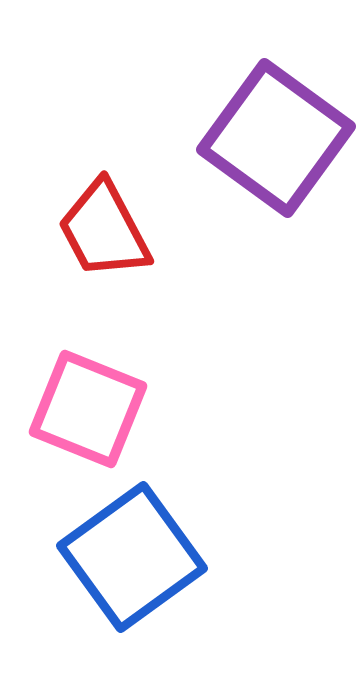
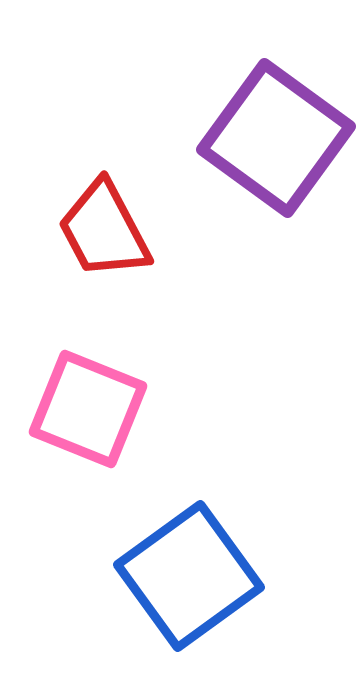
blue square: moved 57 px right, 19 px down
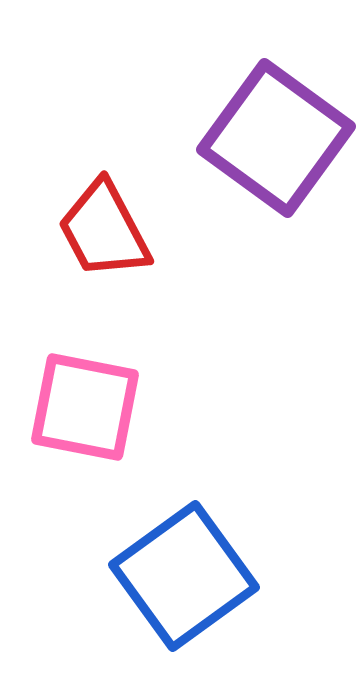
pink square: moved 3 px left, 2 px up; rotated 11 degrees counterclockwise
blue square: moved 5 px left
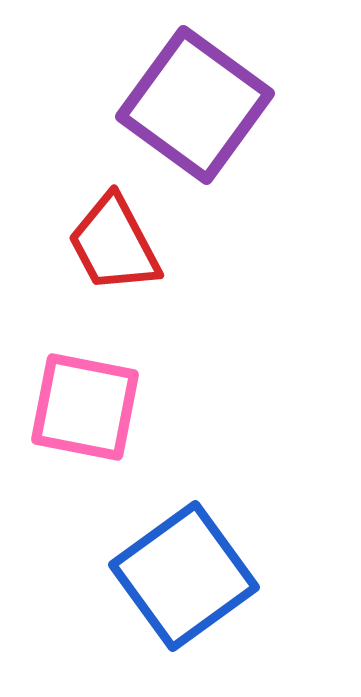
purple square: moved 81 px left, 33 px up
red trapezoid: moved 10 px right, 14 px down
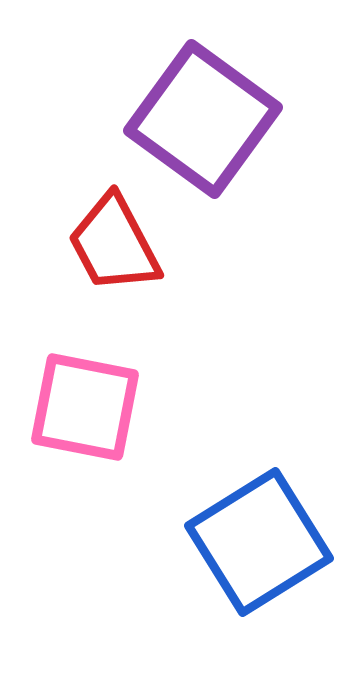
purple square: moved 8 px right, 14 px down
blue square: moved 75 px right, 34 px up; rotated 4 degrees clockwise
